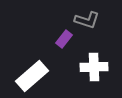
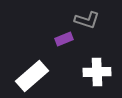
purple rectangle: rotated 30 degrees clockwise
white cross: moved 3 px right, 5 px down
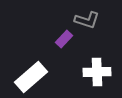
purple rectangle: rotated 24 degrees counterclockwise
white rectangle: moved 1 px left, 1 px down
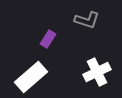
purple rectangle: moved 16 px left; rotated 12 degrees counterclockwise
white cross: rotated 24 degrees counterclockwise
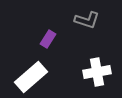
white cross: rotated 16 degrees clockwise
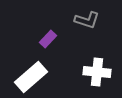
purple rectangle: rotated 12 degrees clockwise
white cross: rotated 16 degrees clockwise
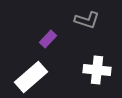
white cross: moved 2 px up
